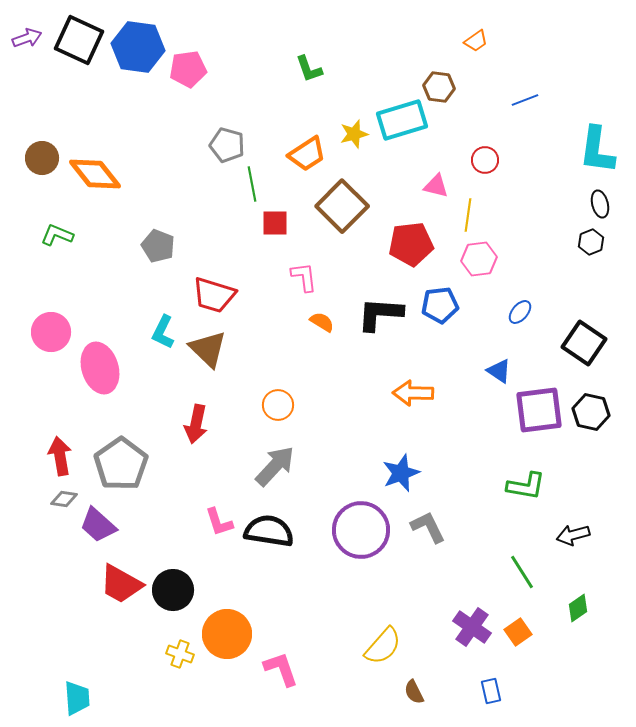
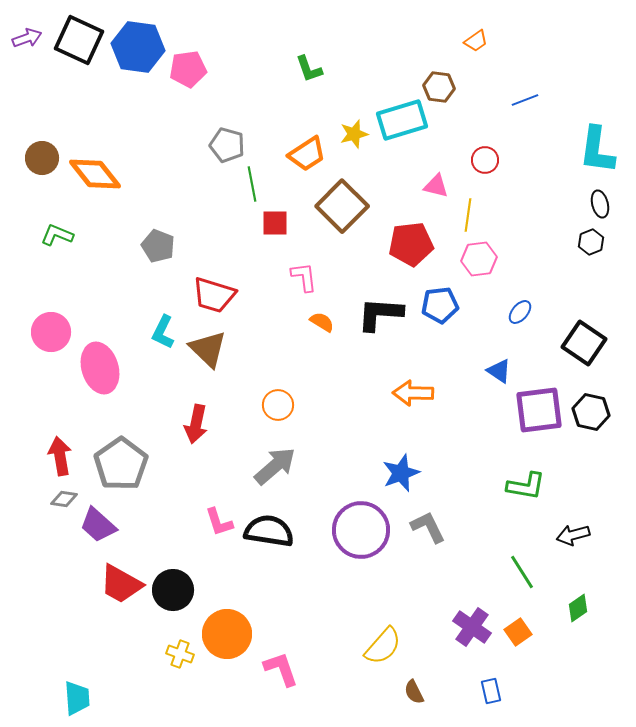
gray arrow at (275, 466): rotated 6 degrees clockwise
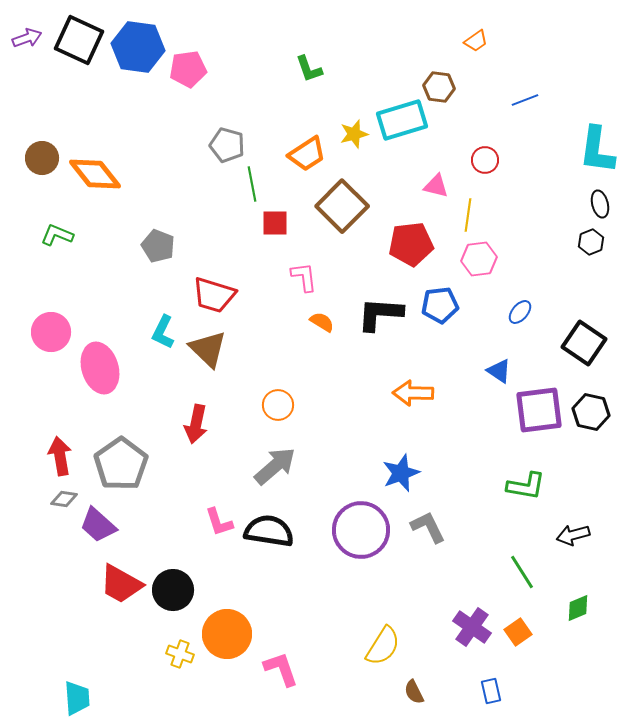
green diamond at (578, 608): rotated 12 degrees clockwise
yellow semicircle at (383, 646): rotated 9 degrees counterclockwise
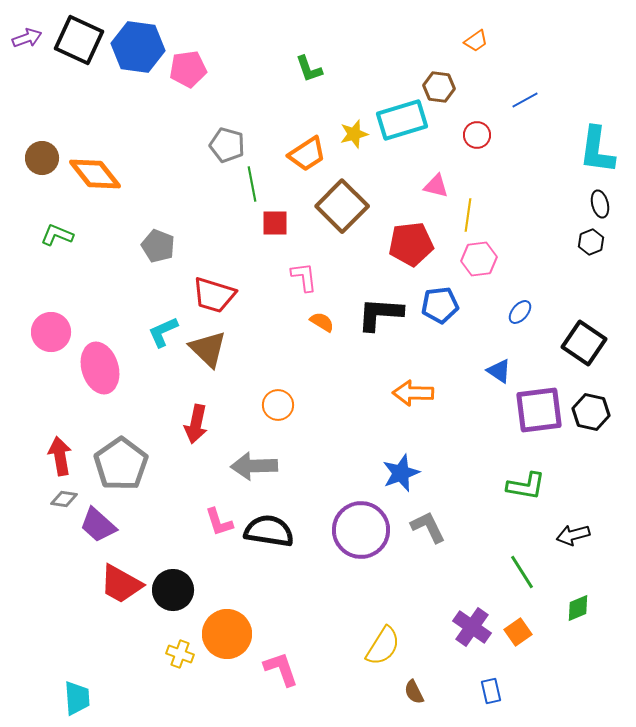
blue line at (525, 100): rotated 8 degrees counterclockwise
red circle at (485, 160): moved 8 px left, 25 px up
cyan L-shape at (163, 332): rotated 40 degrees clockwise
gray arrow at (275, 466): moved 21 px left; rotated 141 degrees counterclockwise
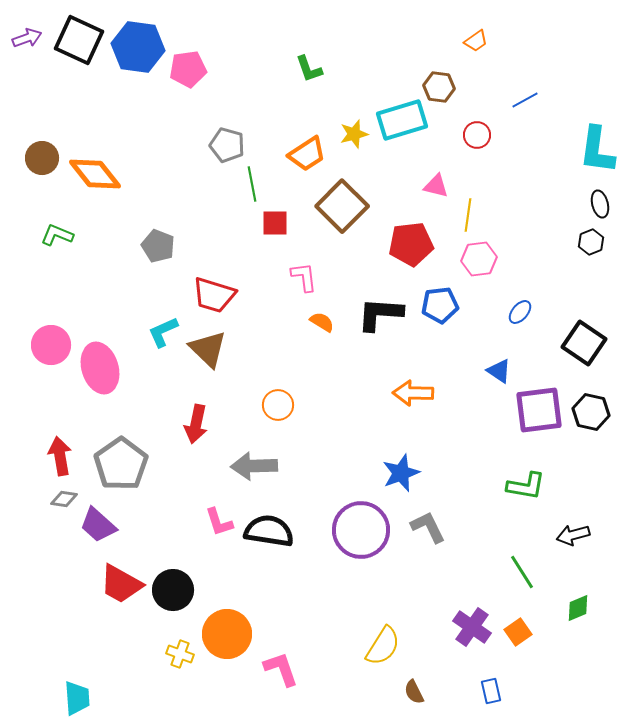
pink circle at (51, 332): moved 13 px down
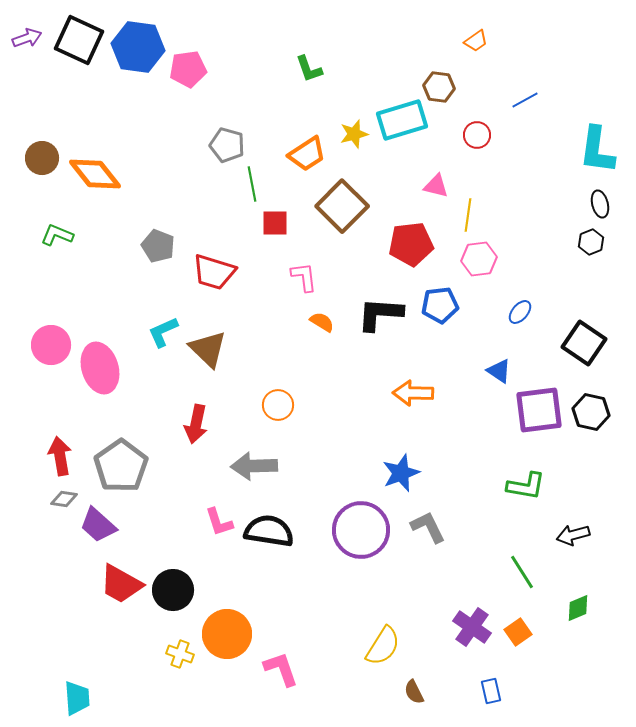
red trapezoid at (214, 295): moved 23 px up
gray pentagon at (121, 464): moved 2 px down
